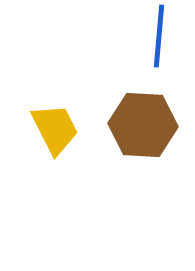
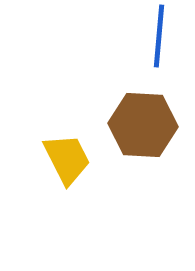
yellow trapezoid: moved 12 px right, 30 px down
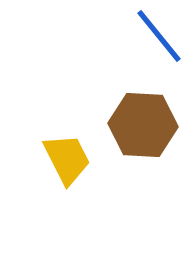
blue line: rotated 44 degrees counterclockwise
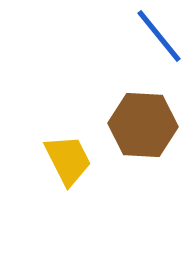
yellow trapezoid: moved 1 px right, 1 px down
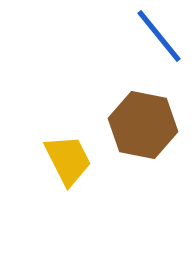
brown hexagon: rotated 8 degrees clockwise
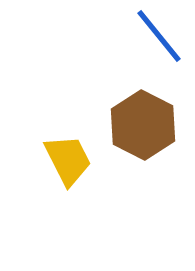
brown hexagon: rotated 16 degrees clockwise
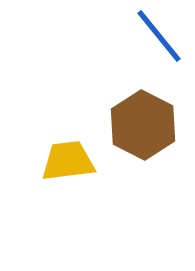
yellow trapezoid: moved 1 px down; rotated 70 degrees counterclockwise
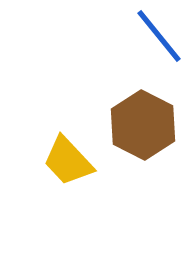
yellow trapezoid: rotated 126 degrees counterclockwise
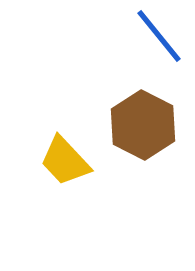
yellow trapezoid: moved 3 px left
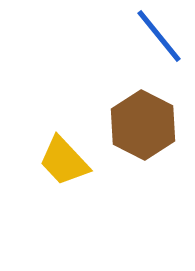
yellow trapezoid: moved 1 px left
